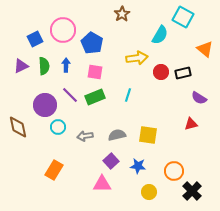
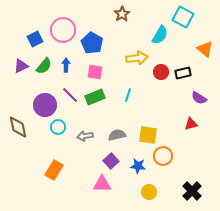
green semicircle: rotated 42 degrees clockwise
orange circle: moved 11 px left, 15 px up
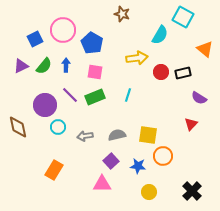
brown star: rotated 21 degrees counterclockwise
red triangle: rotated 32 degrees counterclockwise
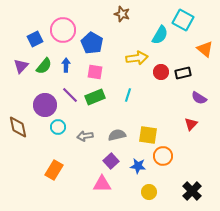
cyan square: moved 3 px down
purple triangle: rotated 21 degrees counterclockwise
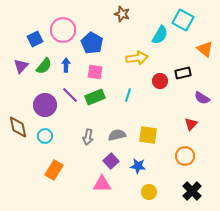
red circle: moved 1 px left, 9 px down
purple semicircle: moved 3 px right
cyan circle: moved 13 px left, 9 px down
gray arrow: moved 3 px right, 1 px down; rotated 70 degrees counterclockwise
orange circle: moved 22 px right
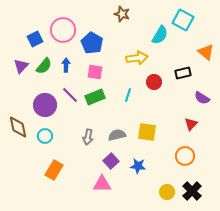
orange triangle: moved 1 px right, 3 px down
red circle: moved 6 px left, 1 px down
yellow square: moved 1 px left, 3 px up
yellow circle: moved 18 px right
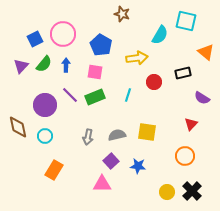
cyan square: moved 3 px right, 1 px down; rotated 15 degrees counterclockwise
pink circle: moved 4 px down
blue pentagon: moved 9 px right, 2 px down
green semicircle: moved 2 px up
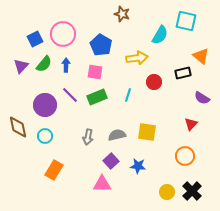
orange triangle: moved 5 px left, 4 px down
green rectangle: moved 2 px right
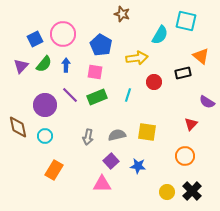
purple semicircle: moved 5 px right, 4 px down
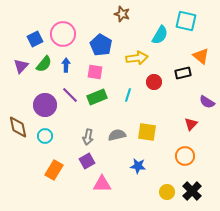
purple square: moved 24 px left; rotated 14 degrees clockwise
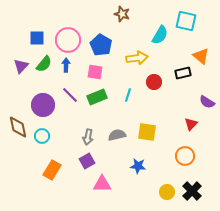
pink circle: moved 5 px right, 6 px down
blue square: moved 2 px right, 1 px up; rotated 28 degrees clockwise
purple circle: moved 2 px left
cyan circle: moved 3 px left
orange rectangle: moved 2 px left
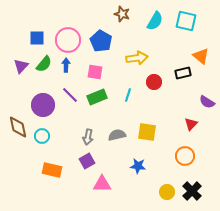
cyan semicircle: moved 5 px left, 14 px up
blue pentagon: moved 4 px up
orange rectangle: rotated 72 degrees clockwise
